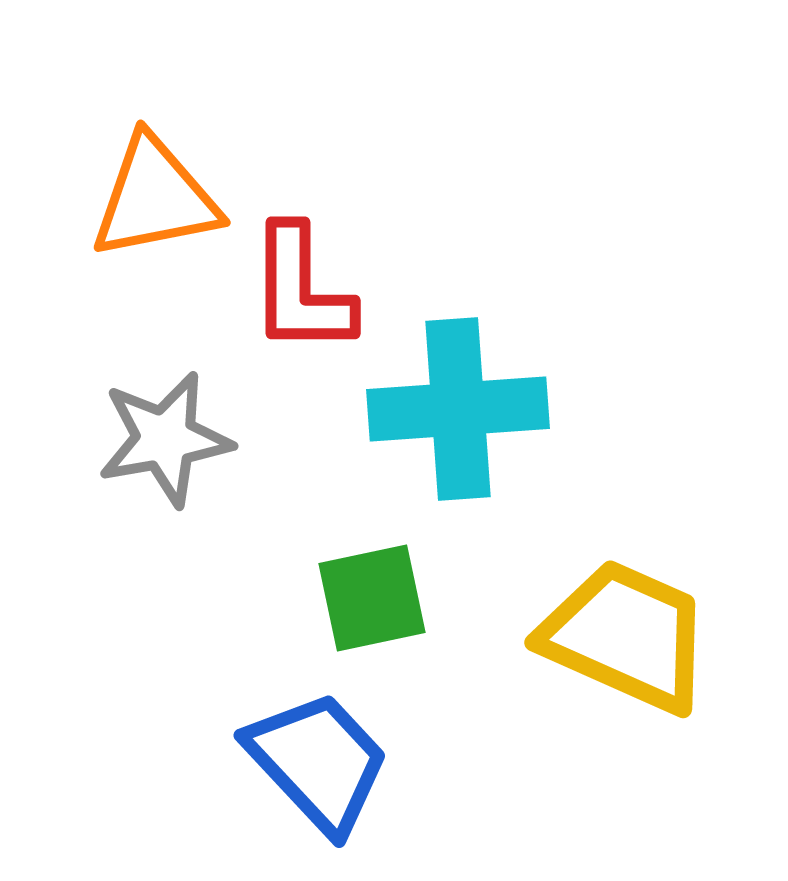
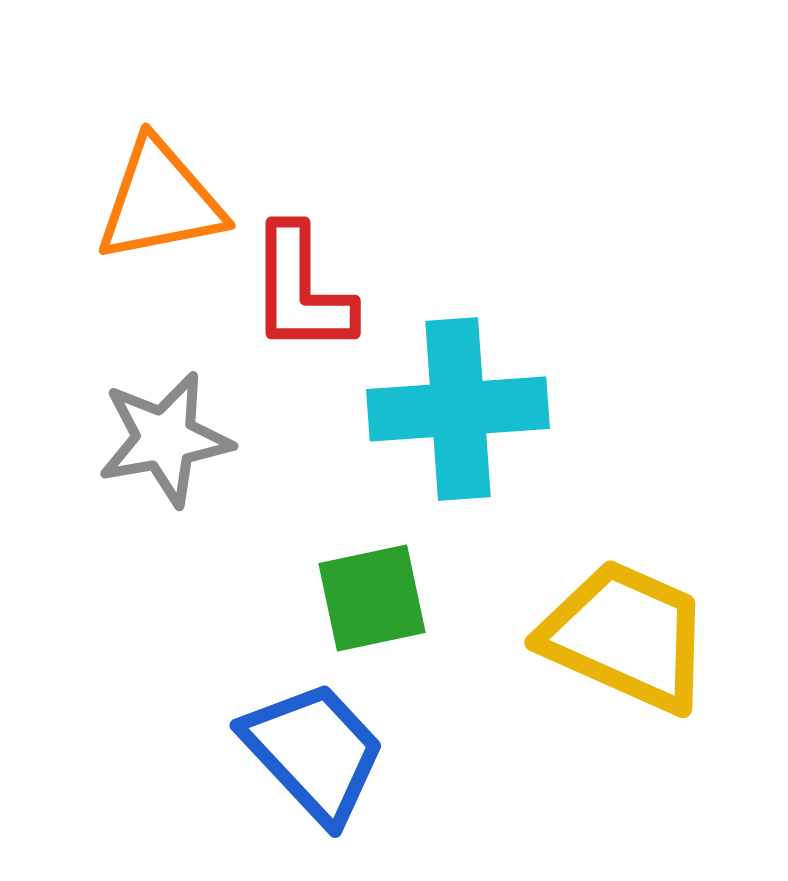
orange triangle: moved 5 px right, 3 px down
blue trapezoid: moved 4 px left, 10 px up
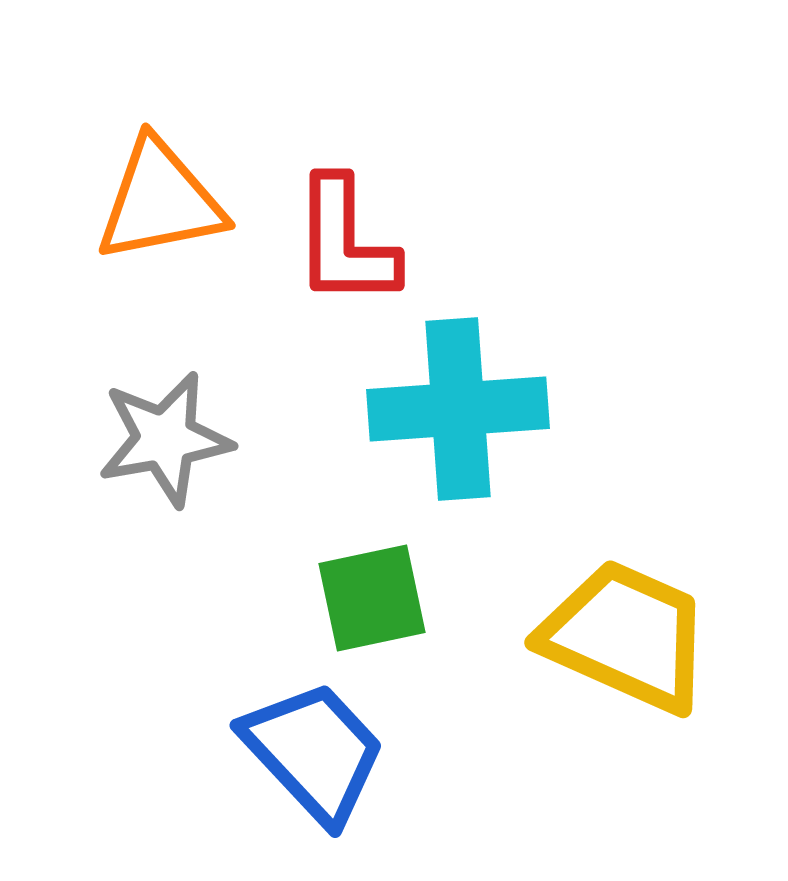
red L-shape: moved 44 px right, 48 px up
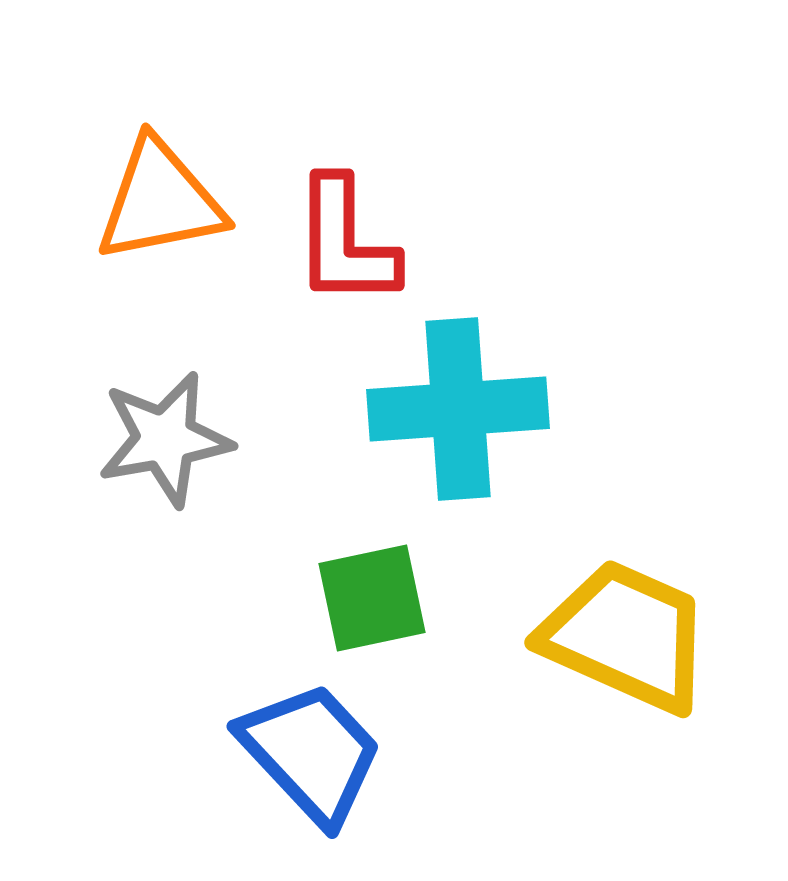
blue trapezoid: moved 3 px left, 1 px down
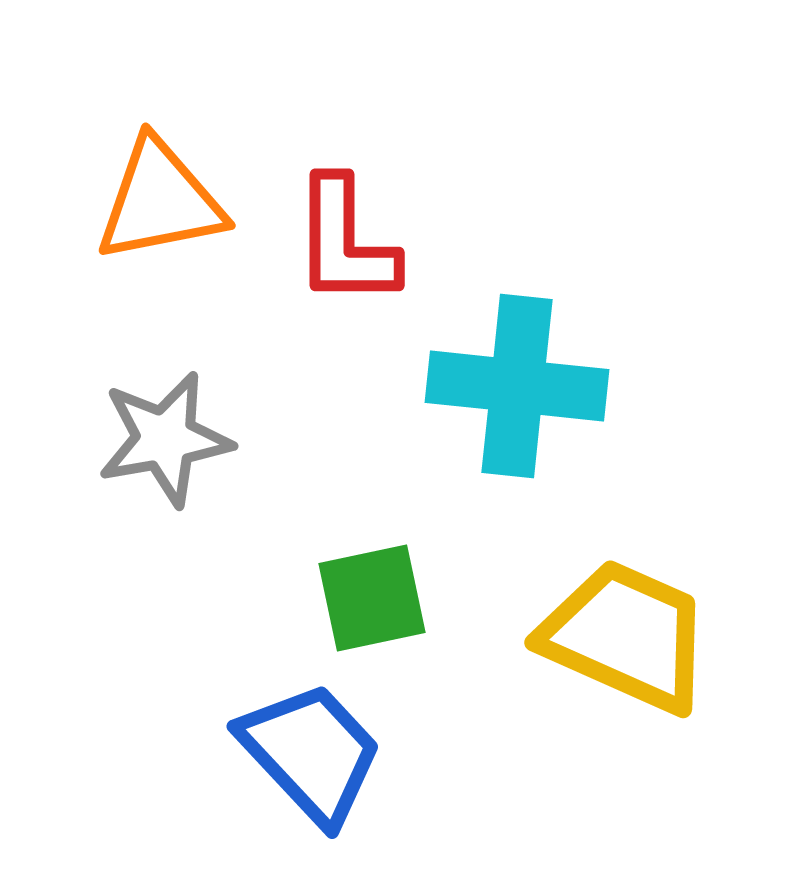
cyan cross: moved 59 px right, 23 px up; rotated 10 degrees clockwise
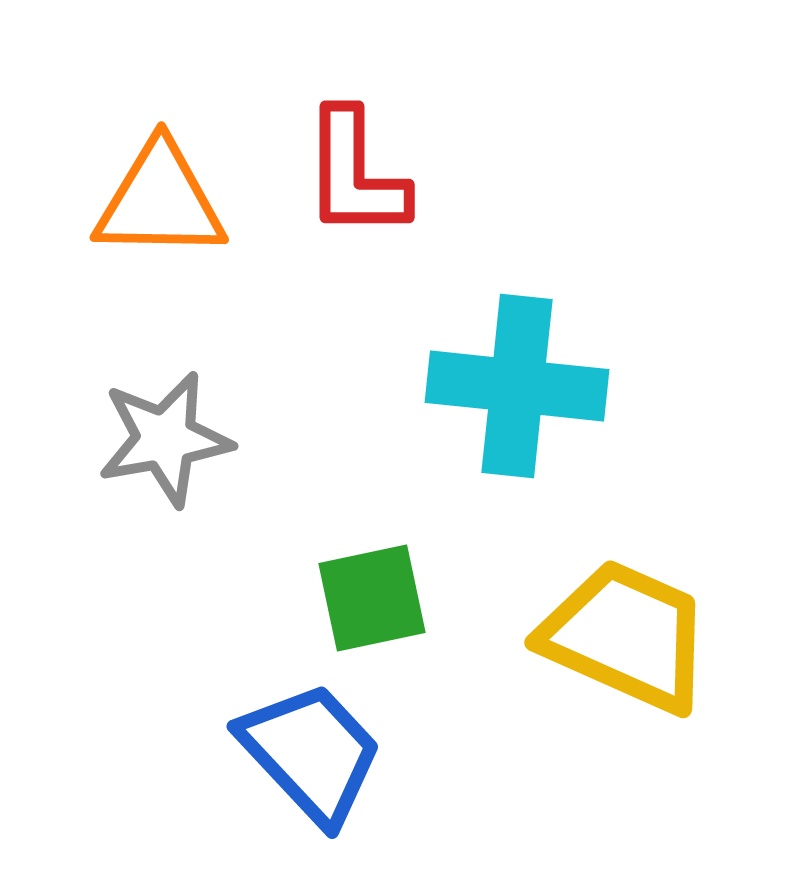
orange triangle: rotated 12 degrees clockwise
red L-shape: moved 10 px right, 68 px up
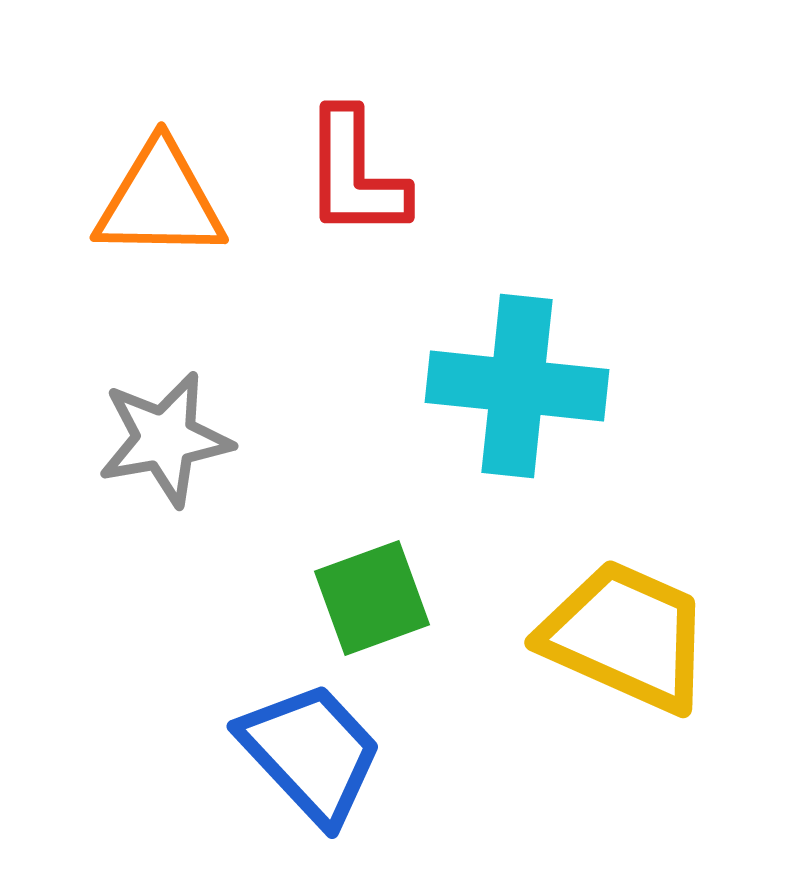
green square: rotated 8 degrees counterclockwise
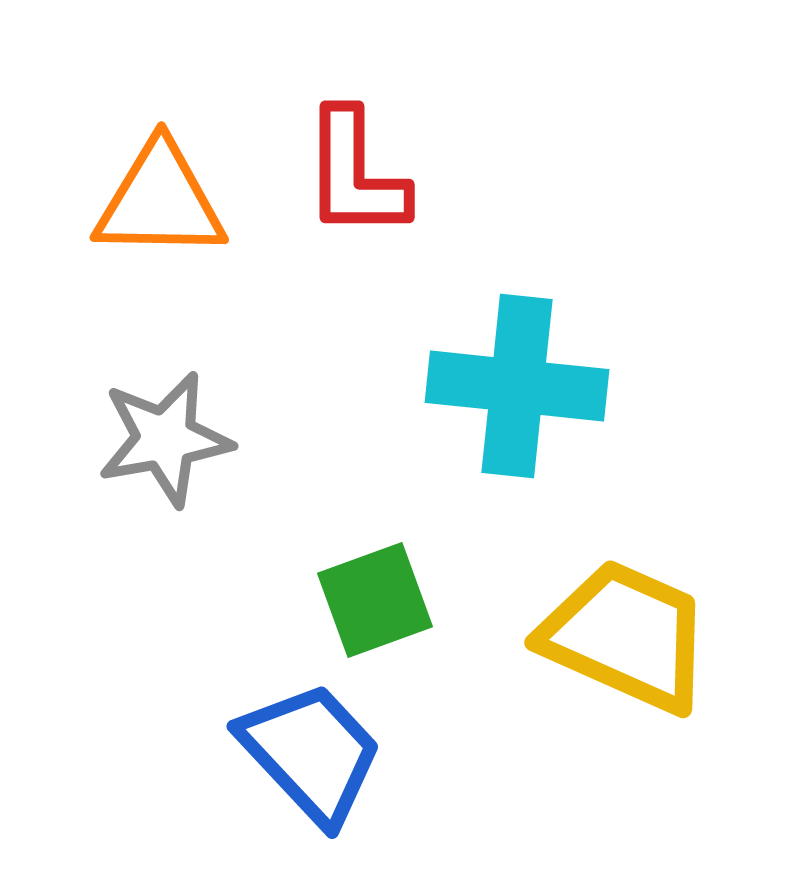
green square: moved 3 px right, 2 px down
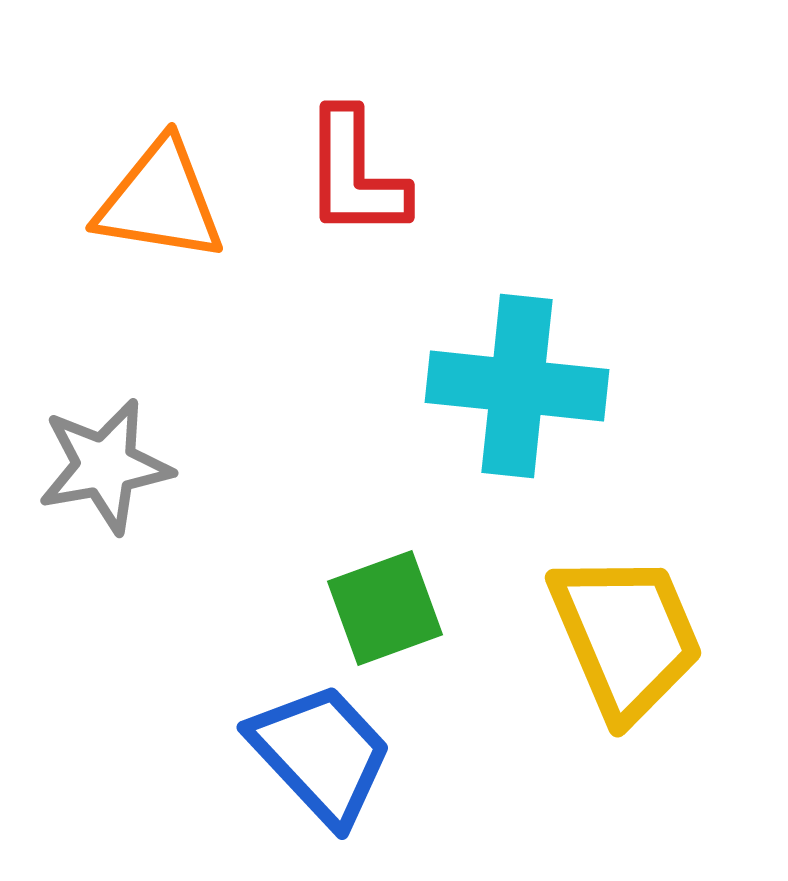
orange triangle: rotated 8 degrees clockwise
gray star: moved 60 px left, 27 px down
green square: moved 10 px right, 8 px down
yellow trapezoid: rotated 43 degrees clockwise
blue trapezoid: moved 10 px right, 1 px down
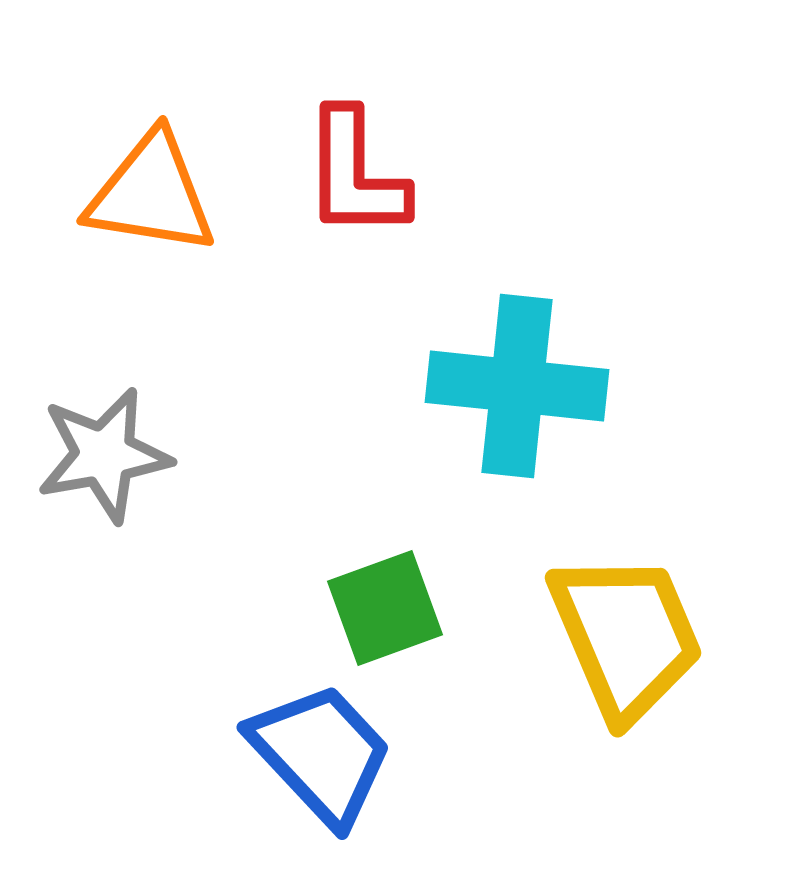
orange triangle: moved 9 px left, 7 px up
gray star: moved 1 px left, 11 px up
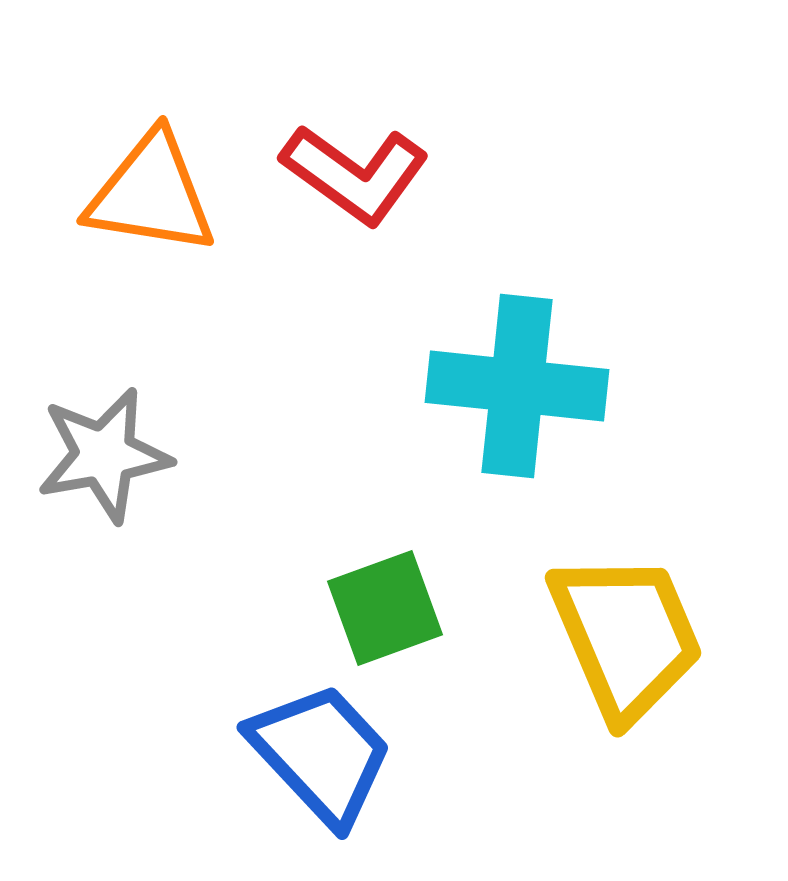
red L-shape: rotated 54 degrees counterclockwise
